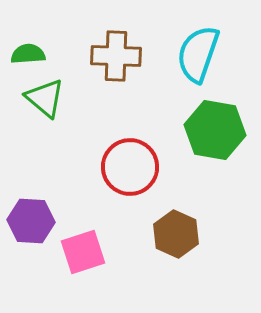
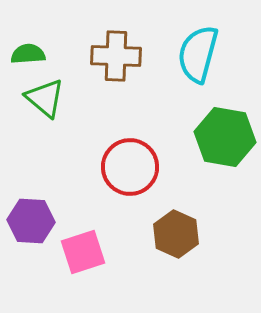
cyan semicircle: rotated 4 degrees counterclockwise
green hexagon: moved 10 px right, 7 px down
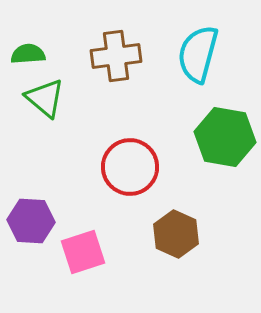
brown cross: rotated 9 degrees counterclockwise
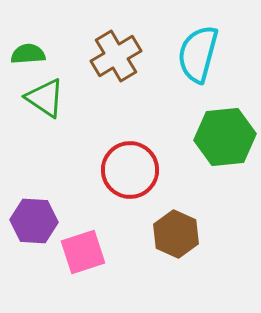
brown cross: rotated 24 degrees counterclockwise
green triangle: rotated 6 degrees counterclockwise
green hexagon: rotated 16 degrees counterclockwise
red circle: moved 3 px down
purple hexagon: moved 3 px right
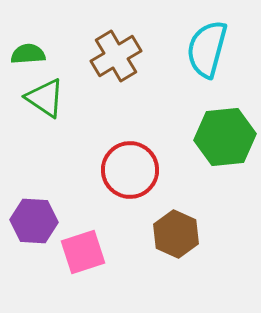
cyan semicircle: moved 9 px right, 5 px up
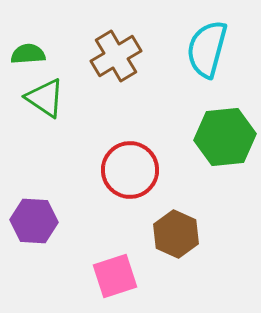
pink square: moved 32 px right, 24 px down
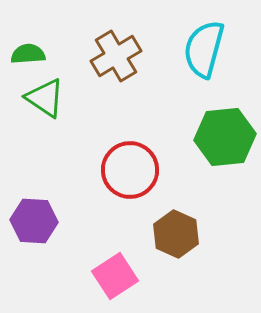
cyan semicircle: moved 3 px left
pink square: rotated 15 degrees counterclockwise
